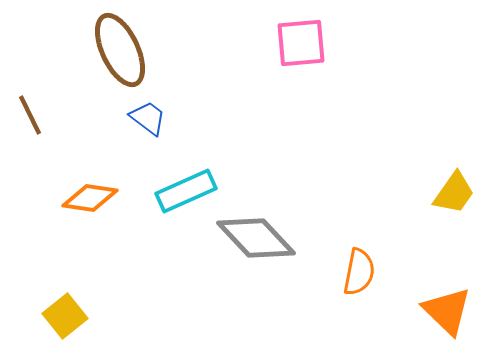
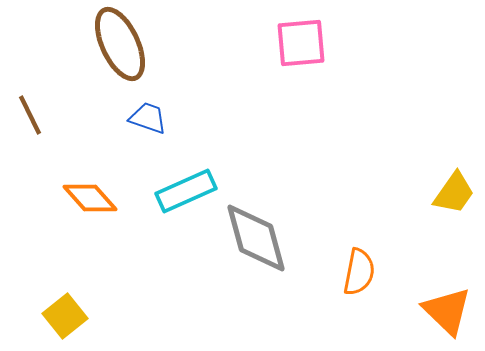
brown ellipse: moved 6 px up
blue trapezoid: rotated 18 degrees counterclockwise
orange diamond: rotated 40 degrees clockwise
gray diamond: rotated 28 degrees clockwise
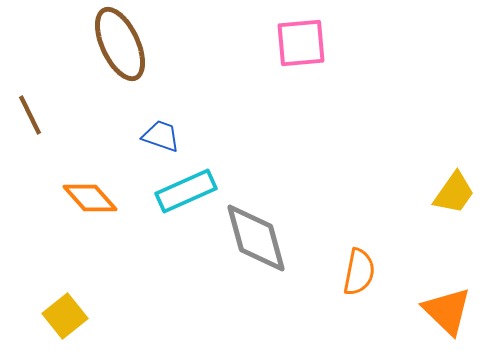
blue trapezoid: moved 13 px right, 18 px down
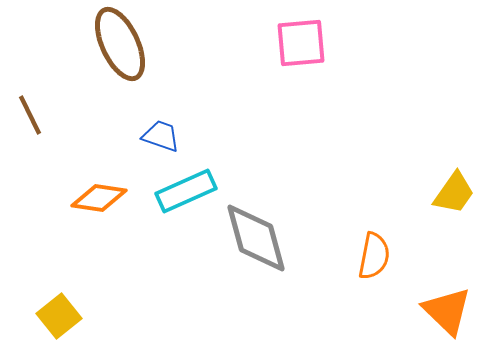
orange diamond: moved 9 px right; rotated 40 degrees counterclockwise
orange semicircle: moved 15 px right, 16 px up
yellow square: moved 6 px left
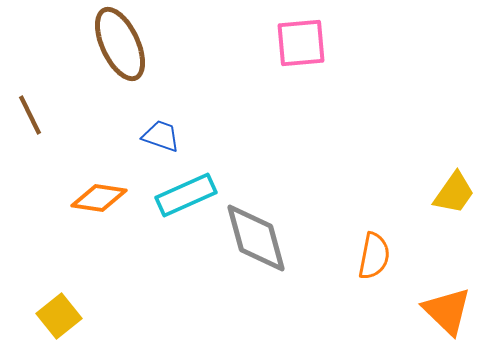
cyan rectangle: moved 4 px down
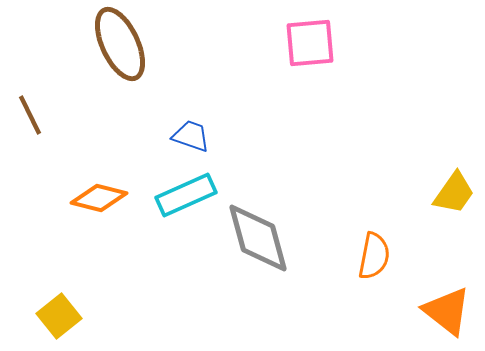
pink square: moved 9 px right
blue trapezoid: moved 30 px right
orange diamond: rotated 6 degrees clockwise
gray diamond: moved 2 px right
orange triangle: rotated 6 degrees counterclockwise
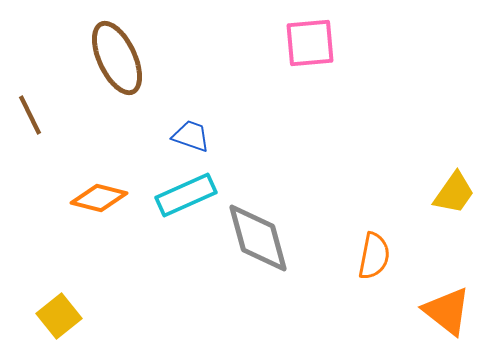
brown ellipse: moved 3 px left, 14 px down
